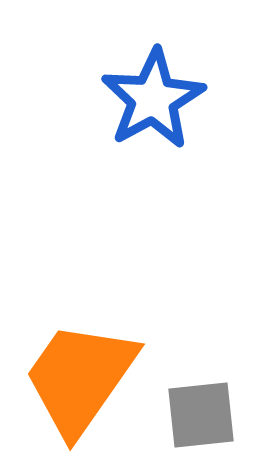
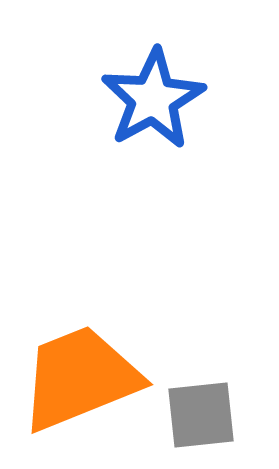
orange trapezoid: rotated 33 degrees clockwise
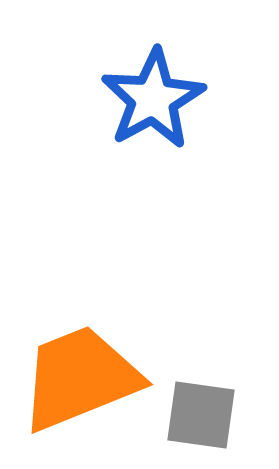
gray square: rotated 14 degrees clockwise
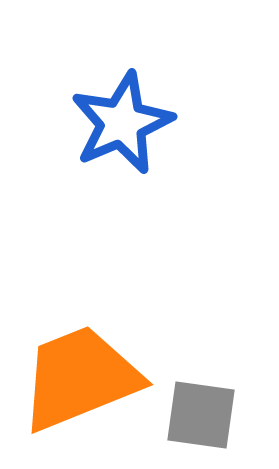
blue star: moved 31 px left, 24 px down; rotated 6 degrees clockwise
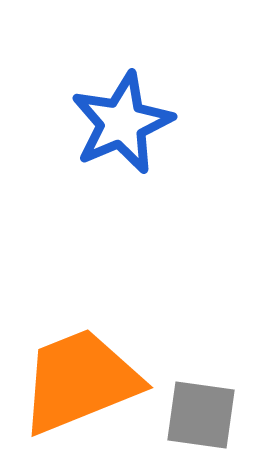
orange trapezoid: moved 3 px down
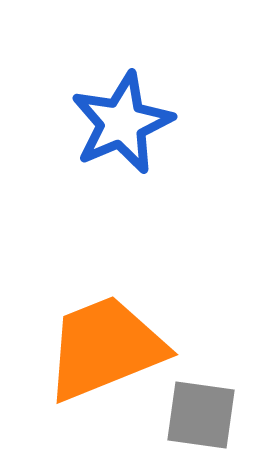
orange trapezoid: moved 25 px right, 33 px up
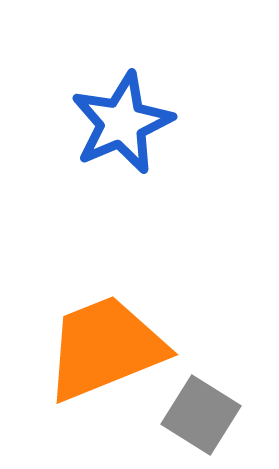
gray square: rotated 24 degrees clockwise
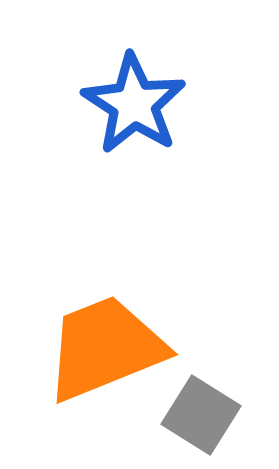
blue star: moved 12 px right, 19 px up; rotated 16 degrees counterclockwise
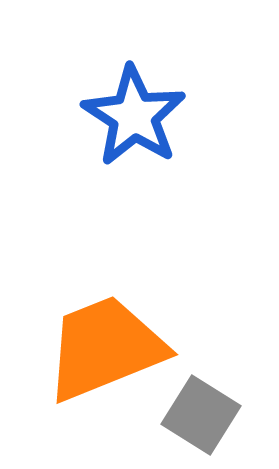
blue star: moved 12 px down
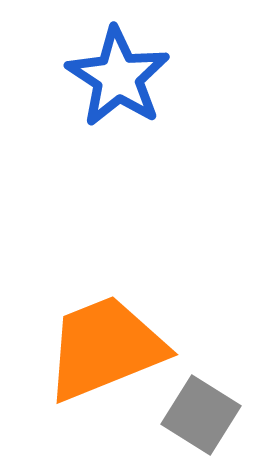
blue star: moved 16 px left, 39 px up
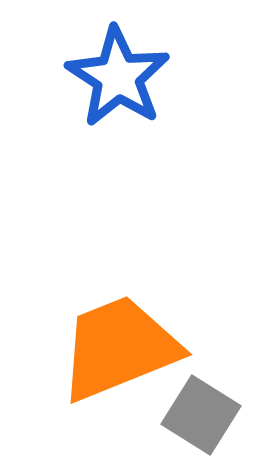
orange trapezoid: moved 14 px right
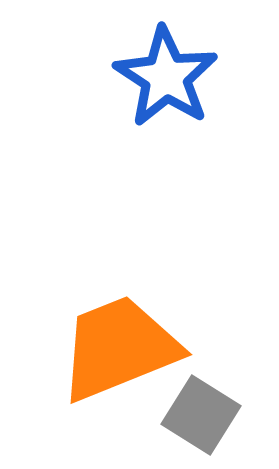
blue star: moved 48 px right
